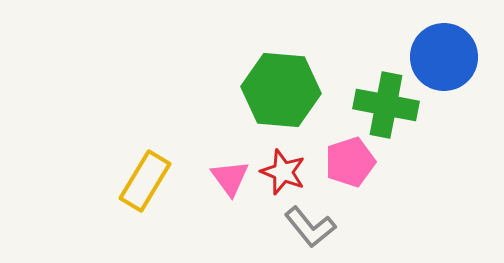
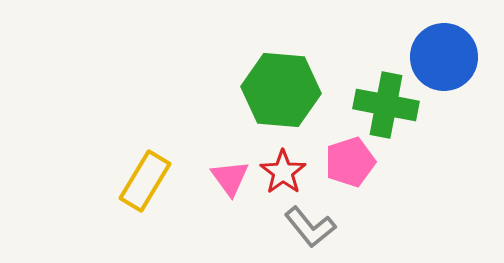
red star: rotated 15 degrees clockwise
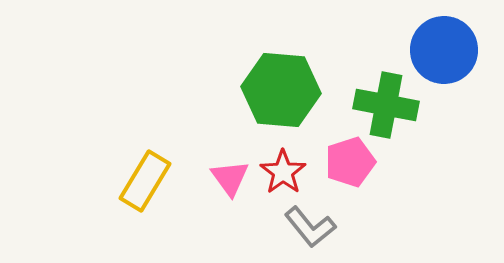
blue circle: moved 7 px up
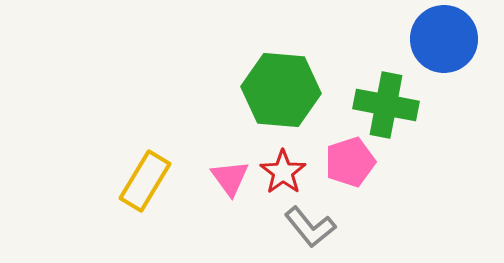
blue circle: moved 11 px up
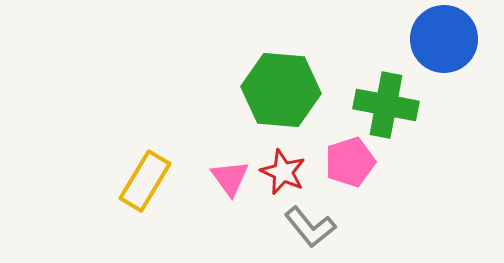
red star: rotated 12 degrees counterclockwise
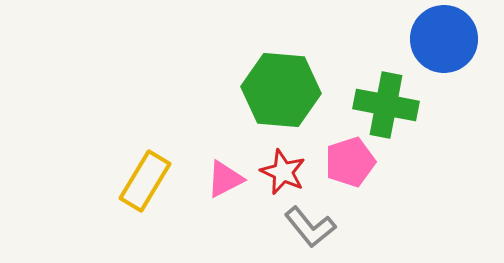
pink triangle: moved 5 px left, 1 px down; rotated 39 degrees clockwise
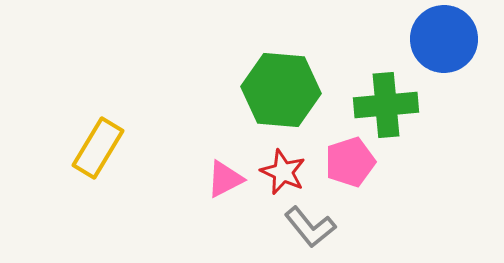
green cross: rotated 16 degrees counterclockwise
yellow rectangle: moved 47 px left, 33 px up
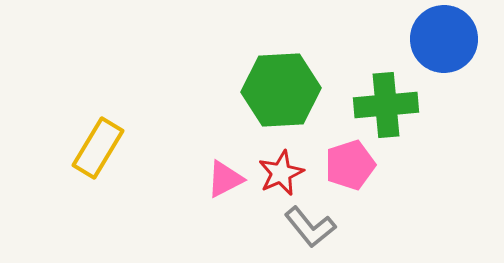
green hexagon: rotated 8 degrees counterclockwise
pink pentagon: moved 3 px down
red star: moved 2 px left, 1 px down; rotated 24 degrees clockwise
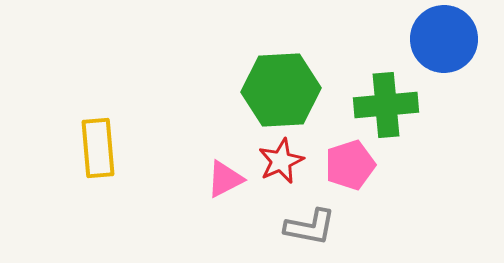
yellow rectangle: rotated 36 degrees counterclockwise
red star: moved 12 px up
gray L-shape: rotated 40 degrees counterclockwise
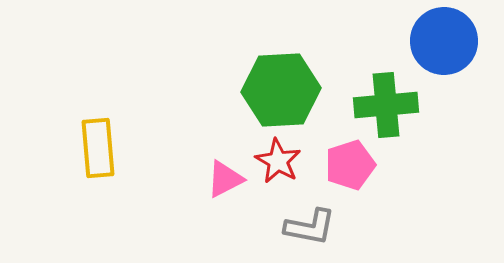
blue circle: moved 2 px down
red star: moved 3 px left; rotated 18 degrees counterclockwise
